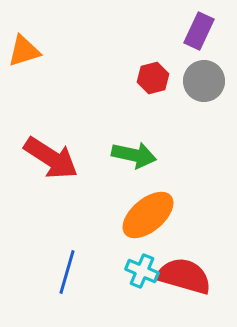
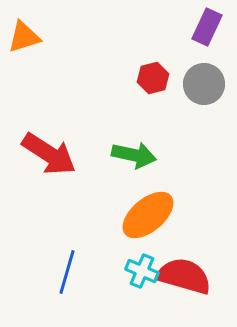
purple rectangle: moved 8 px right, 4 px up
orange triangle: moved 14 px up
gray circle: moved 3 px down
red arrow: moved 2 px left, 4 px up
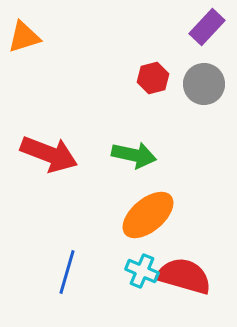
purple rectangle: rotated 18 degrees clockwise
red arrow: rotated 12 degrees counterclockwise
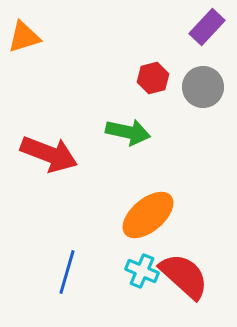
gray circle: moved 1 px left, 3 px down
green arrow: moved 6 px left, 23 px up
red semicircle: rotated 26 degrees clockwise
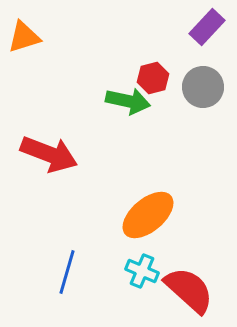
green arrow: moved 31 px up
red semicircle: moved 5 px right, 14 px down
